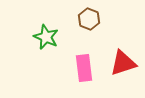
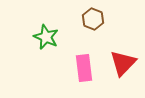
brown hexagon: moved 4 px right
red triangle: rotated 28 degrees counterclockwise
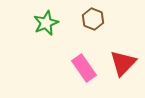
green star: moved 14 px up; rotated 25 degrees clockwise
pink rectangle: rotated 28 degrees counterclockwise
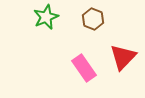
green star: moved 6 px up
red triangle: moved 6 px up
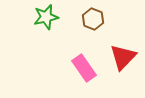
green star: rotated 10 degrees clockwise
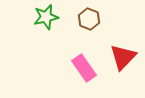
brown hexagon: moved 4 px left
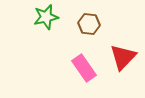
brown hexagon: moved 5 px down; rotated 15 degrees counterclockwise
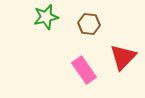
pink rectangle: moved 2 px down
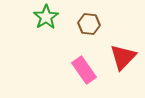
green star: rotated 20 degrees counterclockwise
